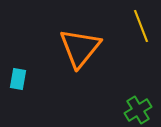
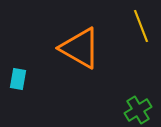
orange triangle: rotated 39 degrees counterclockwise
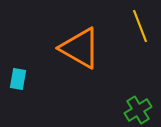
yellow line: moved 1 px left
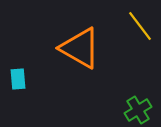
yellow line: rotated 16 degrees counterclockwise
cyan rectangle: rotated 15 degrees counterclockwise
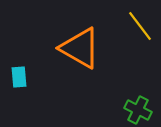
cyan rectangle: moved 1 px right, 2 px up
green cross: rotated 32 degrees counterclockwise
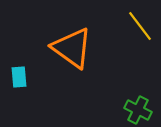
orange triangle: moved 8 px left; rotated 6 degrees clockwise
